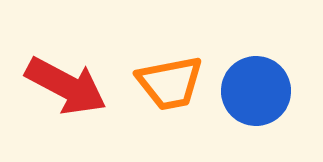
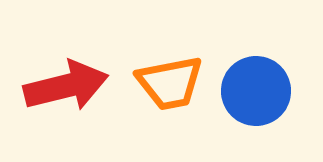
red arrow: rotated 42 degrees counterclockwise
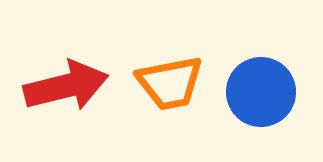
blue circle: moved 5 px right, 1 px down
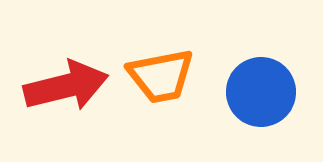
orange trapezoid: moved 9 px left, 7 px up
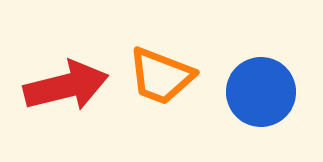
orange trapezoid: rotated 32 degrees clockwise
